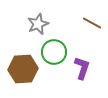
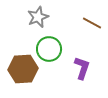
gray star: moved 7 px up
green circle: moved 5 px left, 3 px up
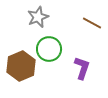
brown hexagon: moved 2 px left, 3 px up; rotated 20 degrees counterclockwise
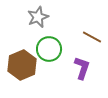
brown line: moved 14 px down
brown hexagon: moved 1 px right, 1 px up
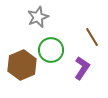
brown line: rotated 30 degrees clockwise
green circle: moved 2 px right, 1 px down
purple L-shape: rotated 15 degrees clockwise
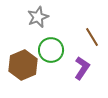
brown hexagon: moved 1 px right
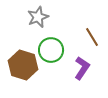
brown hexagon: rotated 20 degrees counterclockwise
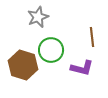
brown line: rotated 24 degrees clockwise
purple L-shape: rotated 70 degrees clockwise
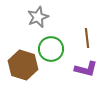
brown line: moved 5 px left, 1 px down
green circle: moved 1 px up
purple L-shape: moved 4 px right, 1 px down
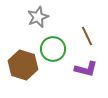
brown line: moved 2 px up; rotated 18 degrees counterclockwise
green circle: moved 2 px right
